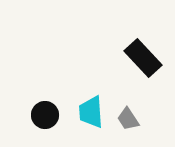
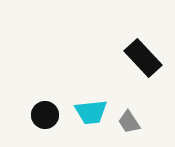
cyan trapezoid: rotated 92 degrees counterclockwise
gray trapezoid: moved 1 px right, 3 px down
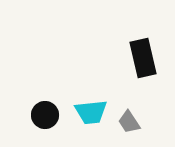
black rectangle: rotated 30 degrees clockwise
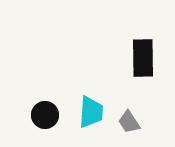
black rectangle: rotated 12 degrees clockwise
cyan trapezoid: rotated 80 degrees counterclockwise
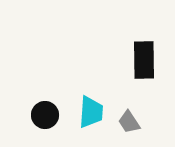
black rectangle: moved 1 px right, 2 px down
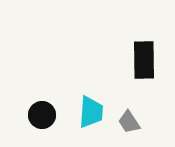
black circle: moved 3 px left
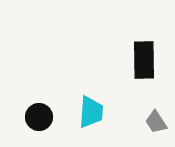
black circle: moved 3 px left, 2 px down
gray trapezoid: moved 27 px right
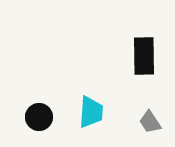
black rectangle: moved 4 px up
gray trapezoid: moved 6 px left
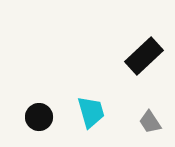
black rectangle: rotated 48 degrees clockwise
cyan trapezoid: rotated 20 degrees counterclockwise
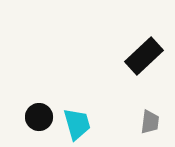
cyan trapezoid: moved 14 px left, 12 px down
gray trapezoid: rotated 140 degrees counterclockwise
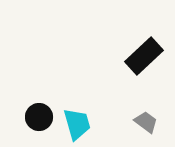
gray trapezoid: moved 4 px left; rotated 60 degrees counterclockwise
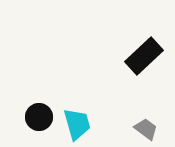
gray trapezoid: moved 7 px down
